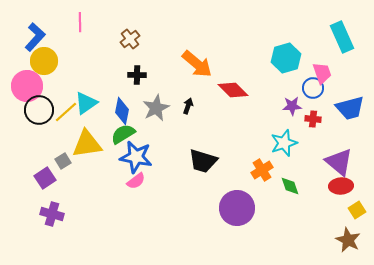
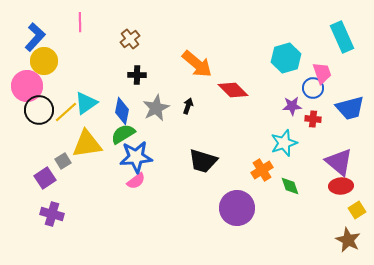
blue star: rotated 16 degrees counterclockwise
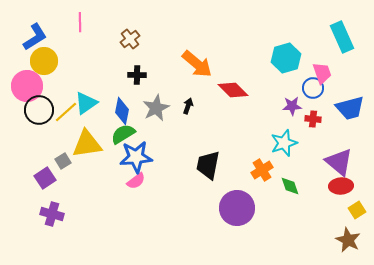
blue L-shape: rotated 16 degrees clockwise
black trapezoid: moved 5 px right, 4 px down; rotated 84 degrees clockwise
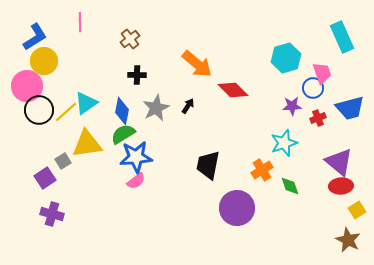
black arrow: rotated 14 degrees clockwise
red cross: moved 5 px right, 1 px up; rotated 28 degrees counterclockwise
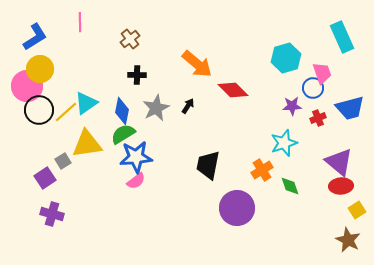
yellow circle: moved 4 px left, 8 px down
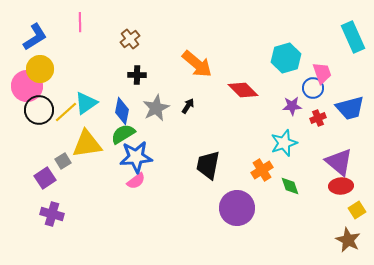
cyan rectangle: moved 11 px right
red diamond: moved 10 px right
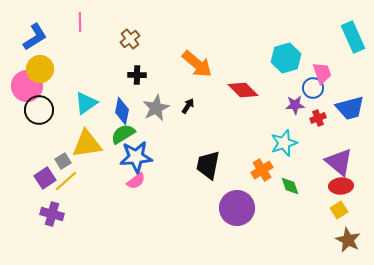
purple star: moved 3 px right, 1 px up
yellow line: moved 69 px down
yellow square: moved 18 px left
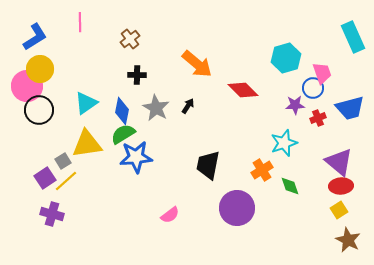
gray star: rotated 16 degrees counterclockwise
pink semicircle: moved 34 px right, 34 px down
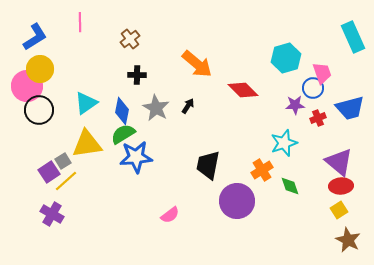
purple square: moved 4 px right, 6 px up
purple circle: moved 7 px up
purple cross: rotated 15 degrees clockwise
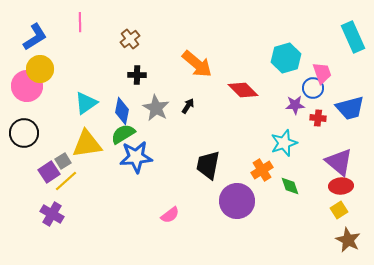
black circle: moved 15 px left, 23 px down
red cross: rotated 28 degrees clockwise
